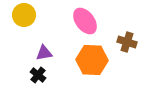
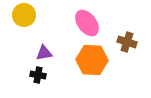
pink ellipse: moved 2 px right, 2 px down
black cross: rotated 28 degrees counterclockwise
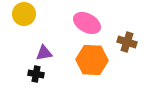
yellow circle: moved 1 px up
pink ellipse: rotated 24 degrees counterclockwise
black cross: moved 2 px left, 1 px up
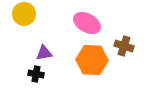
brown cross: moved 3 px left, 4 px down
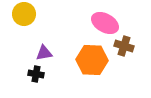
pink ellipse: moved 18 px right
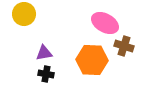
black cross: moved 10 px right
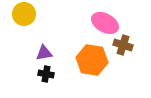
brown cross: moved 1 px left, 1 px up
orange hexagon: rotated 8 degrees clockwise
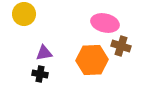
pink ellipse: rotated 16 degrees counterclockwise
brown cross: moved 2 px left, 1 px down
orange hexagon: rotated 12 degrees counterclockwise
black cross: moved 6 px left
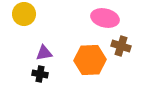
pink ellipse: moved 5 px up
orange hexagon: moved 2 px left
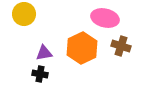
orange hexagon: moved 8 px left, 12 px up; rotated 24 degrees counterclockwise
